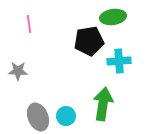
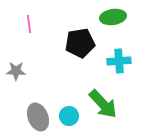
black pentagon: moved 9 px left, 2 px down
gray star: moved 2 px left
green arrow: rotated 128 degrees clockwise
cyan circle: moved 3 px right
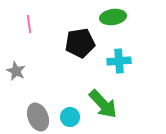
gray star: rotated 24 degrees clockwise
cyan circle: moved 1 px right, 1 px down
